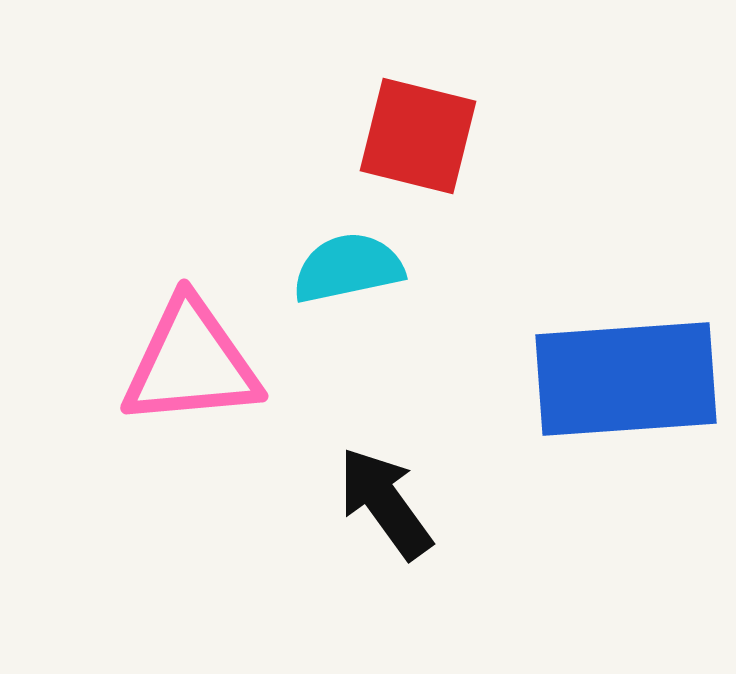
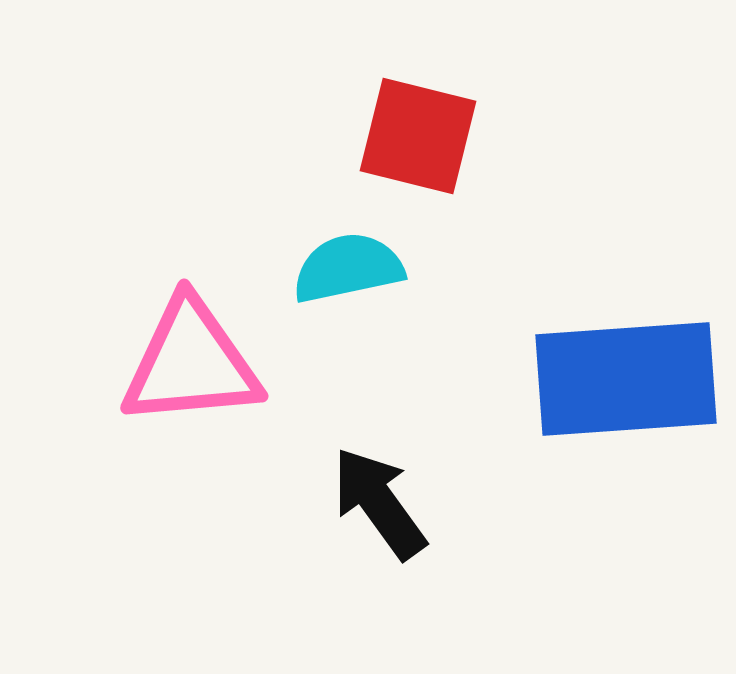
black arrow: moved 6 px left
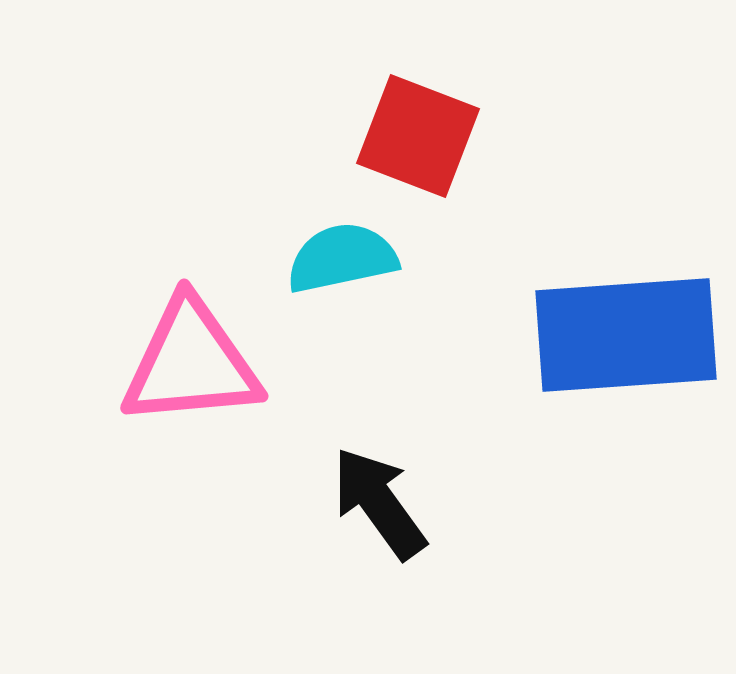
red square: rotated 7 degrees clockwise
cyan semicircle: moved 6 px left, 10 px up
blue rectangle: moved 44 px up
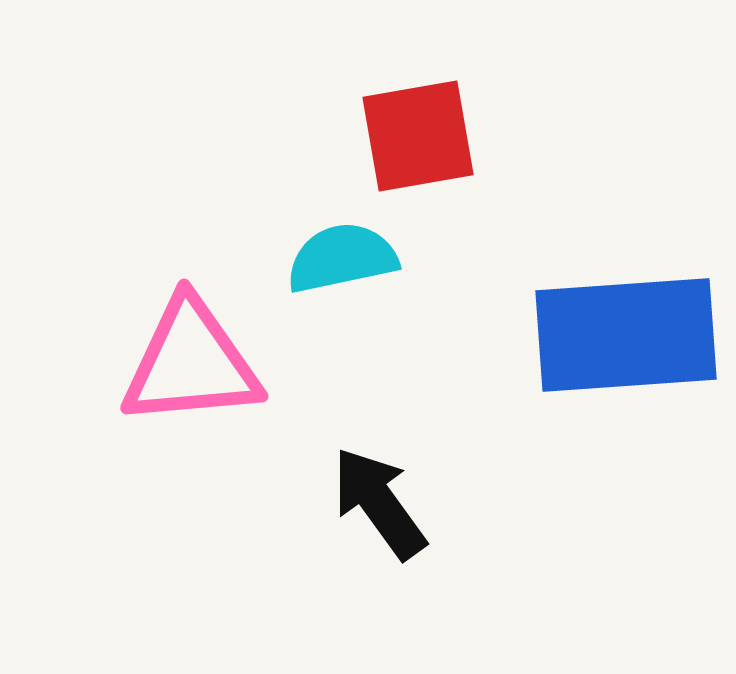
red square: rotated 31 degrees counterclockwise
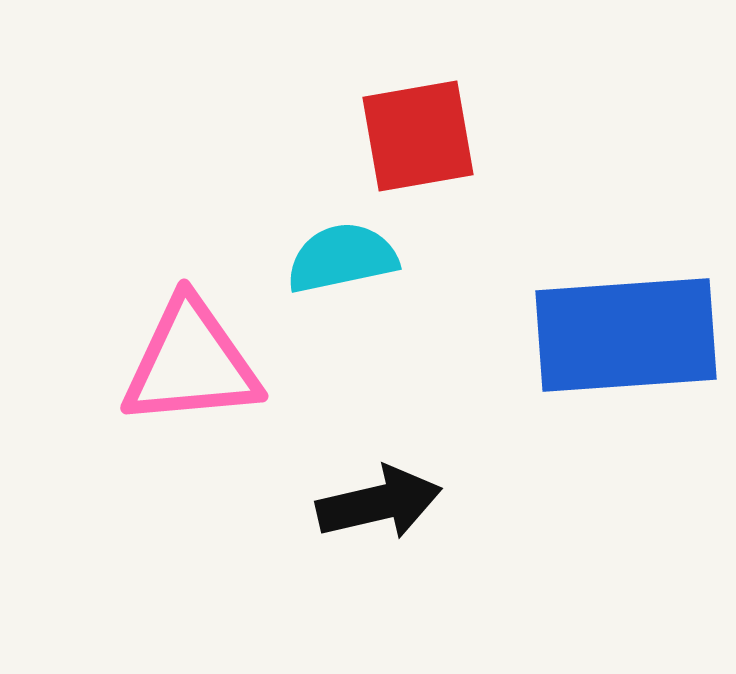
black arrow: rotated 113 degrees clockwise
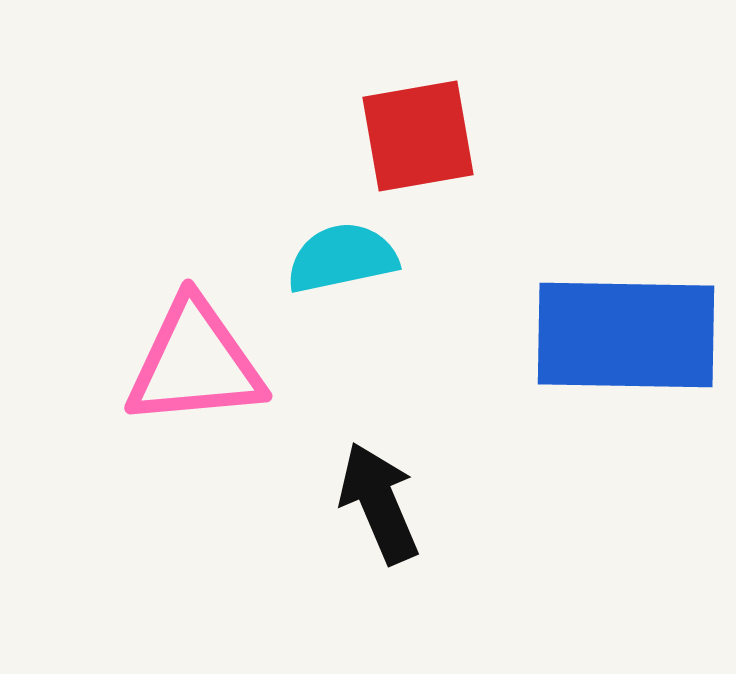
blue rectangle: rotated 5 degrees clockwise
pink triangle: moved 4 px right
black arrow: rotated 100 degrees counterclockwise
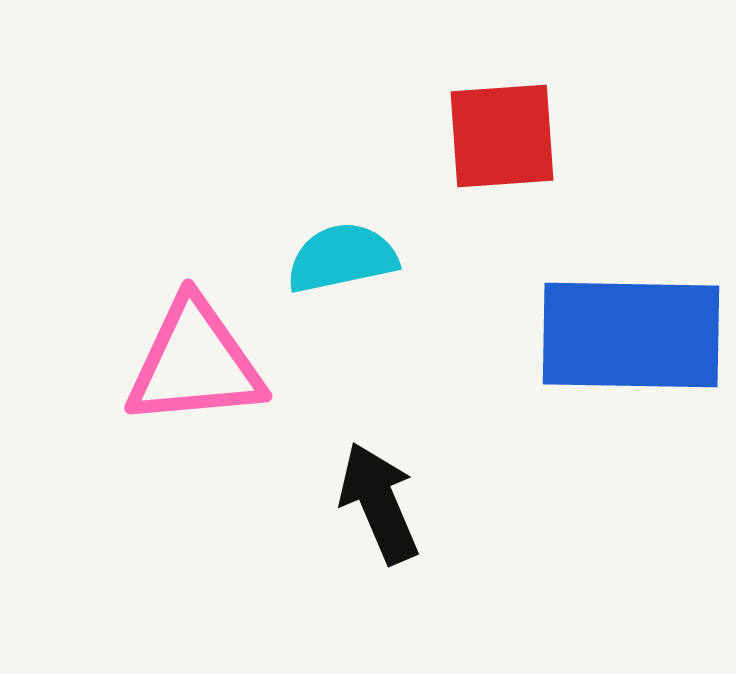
red square: moved 84 px right; rotated 6 degrees clockwise
blue rectangle: moved 5 px right
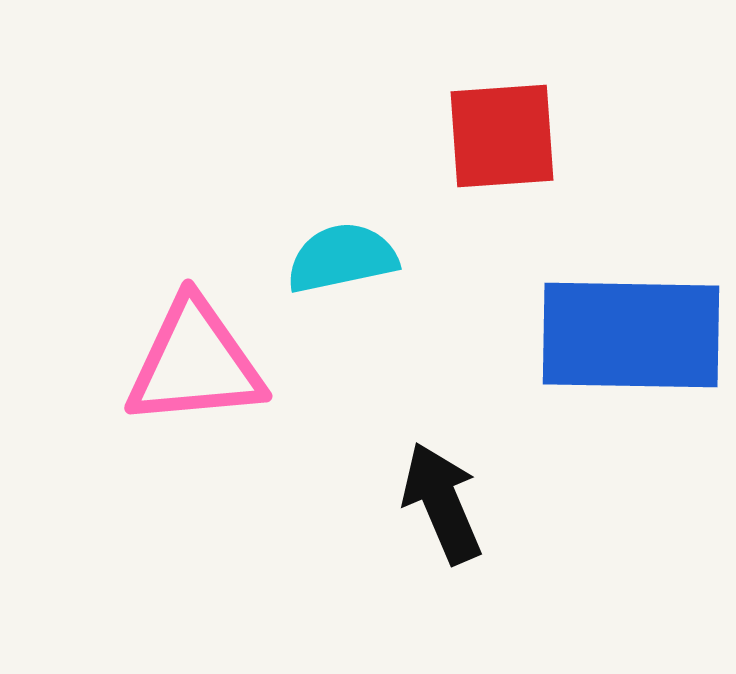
black arrow: moved 63 px right
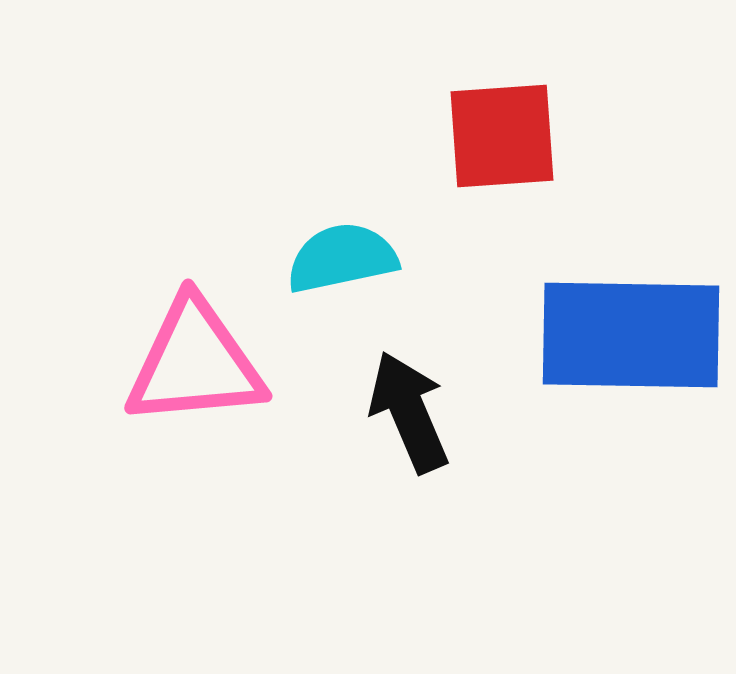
black arrow: moved 33 px left, 91 px up
